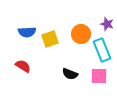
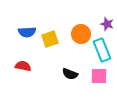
red semicircle: rotated 21 degrees counterclockwise
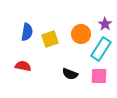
purple star: moved 2 px left; rotated 16 degrees clockwise
blue semicircle: rotated 78 degrees counterclockwise
cyan rectangle: moved 1 px left, 1 px up; rotated 55 degrees clockwise
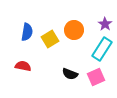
orange circle: moved 7 px left, 4 px up
yellow square: rotated 12 degrees counterclockwise
cyan rectangle: moved 1 px right
pink square: moved 3 px left, 1 px down; rotated 24 degrees counterclockwise
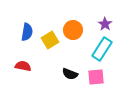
orange circle: moved 1 px left
yellow square: moved 1 px down
pink square: rotated 18 degrees clockwise
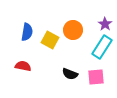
yellow square: rotated 30 degrees counterclockwise
cyan rectangle: moved 2 px up
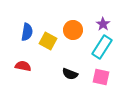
purple star: moved 2 px left
yellow square: moved 2 px left, 1 px down
pink square: moved 5 px right; rotated 18 degrees clockwise
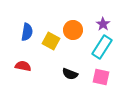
yellow square: moved 3 px right
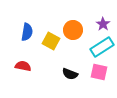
cyan rectangle: rotated 25 degrees clockwise
pink square: moved 2 px left, 5 px up
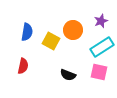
purple star: moved 2 px left, 3 px up; rotated 16 degrees clockwise
red semicircle: rotated 91 degrees clockwise
black semicircle: moved 2 px left, 1 px down
